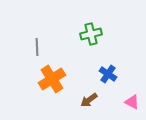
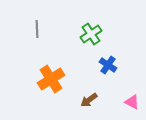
green cross: rotated 20 degrees counterclockwise
gray line: moved 18 px up
blue cross: moved 9 px up
orange cross: moved 1 px left
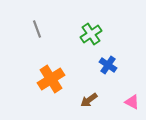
gray line: rotated 18 degrees counterclockwise
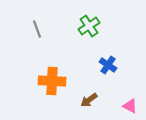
green cross: moved 2 px left, 8 px up
orange cross: moved 1 px right, 2 px down; rotated 36 degrees clockwise
pink triangle: moved 2 px left, 4 px down
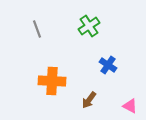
brown arrow: rotated 18 degrees counterclockwise
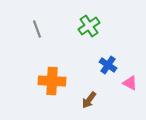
pink triangle: moved 23 px up
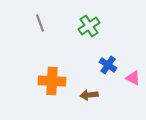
gray line: moved 3 px right, 6 px up
pink triangle: moved 3 px right, 5 px up
brown arrow: moved 5 px up; rotated 48 degrees clockwise
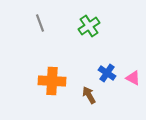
blue cross: moved 1 px left, 8 px down
brown arrow: rotated 66 degrees clockwise
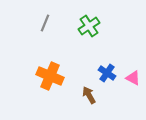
gray line: moved 5 px right; rotated 42 degrees clockwise
orange cross: moved 2 px left, 5 px up; rotated 20 degrees clockwise
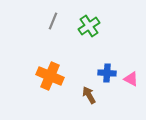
gray line: moved 8 px right, 2 px up
blue cross: rotated 30 degrees counterclockwise
pink triangle: moved 2 px left, 1 px down
